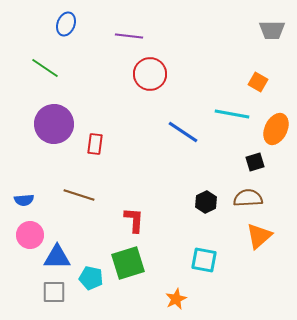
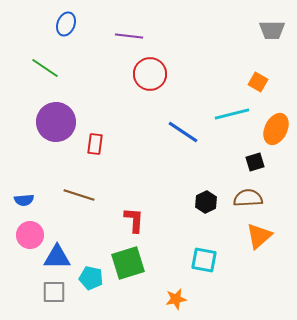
cyan line: rotated 24 degrees counterclockwise
purple circle: moved 2 px right, 2 px up
orange star: rotated 15 degrees clockwise
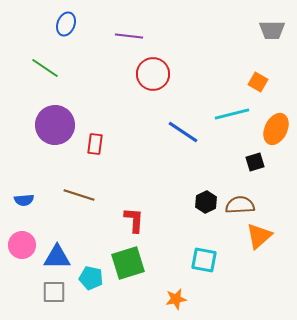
red circle: moved 3 px right
purple circle: moved 1 px left, 3 px down
brown semicircle: moved 8 px left, 7 px down
pink circle: moved 8 px left, 10 px down
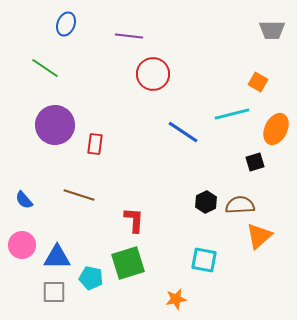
blue semicircle: rotated 54 degrees clockwise
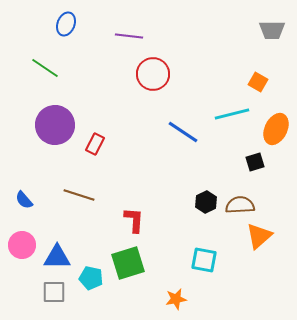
red rectangle: rotated 20 degrees clockwise
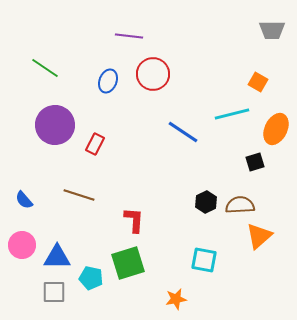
blue ellipse: moved 42 px right, 57 px down
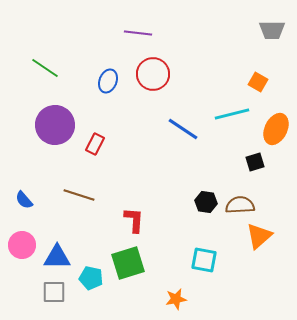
purple line: moved 9 px right, 3 px up
blue line: moved 3 px up
black hexagon: rotated 25 degrees counterclockwise
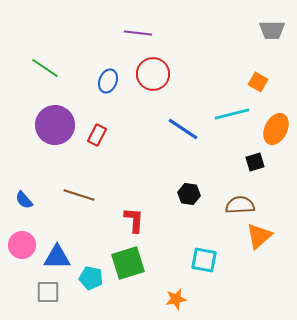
red rectangle: moved 2 px right, 9 px up
black hexagon: moved 17 px left, 8 px up
gray square: moved 6 px left
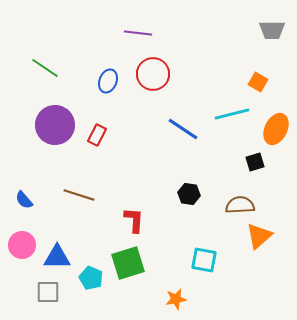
cyan pentagon: rotated 10 degrees clockwise
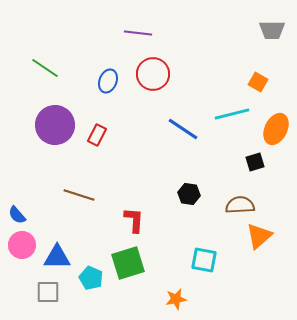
blue semicircle: moved 7 px left, 15 px down
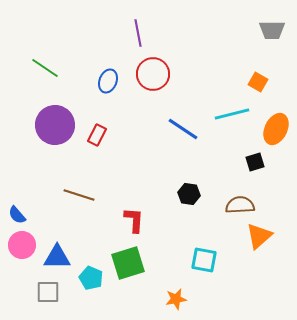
purple line: rotated 72 degrees clockwise
